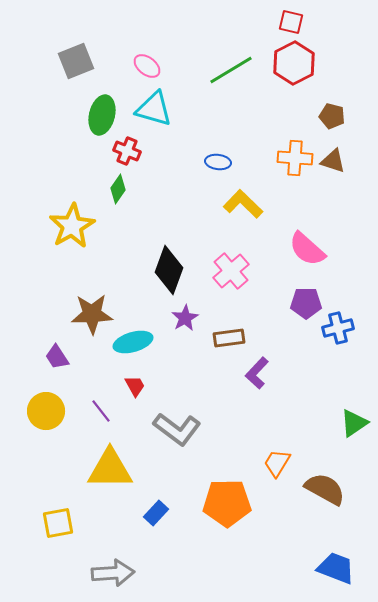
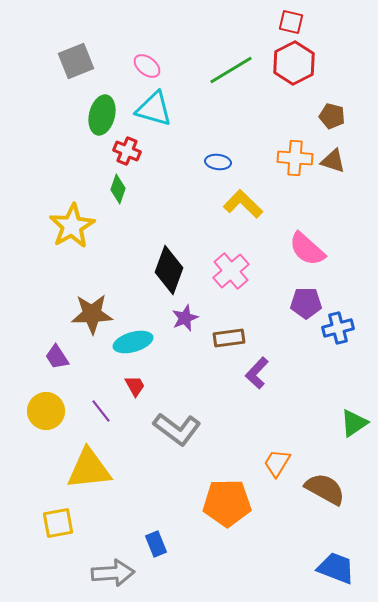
green diamond: rotated 16 degrees counterclockwise
purple star: rotated 8 degrees clockwise
yellow triangle: moved 21 px left; rotated 6 degrees counterclockwise
blue rectangle: moved 31 px down; rotated 65 degrees counterclockwise
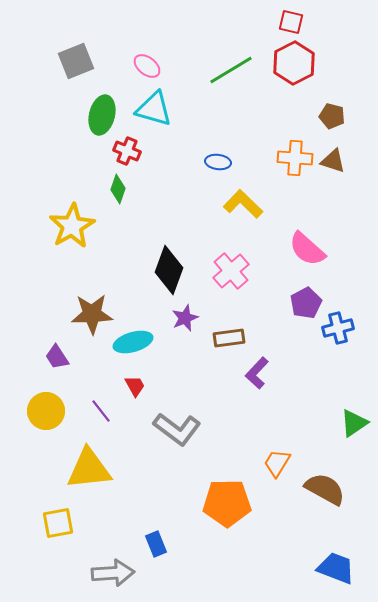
purple pentagon: rotated 28 degrees counterclockwise
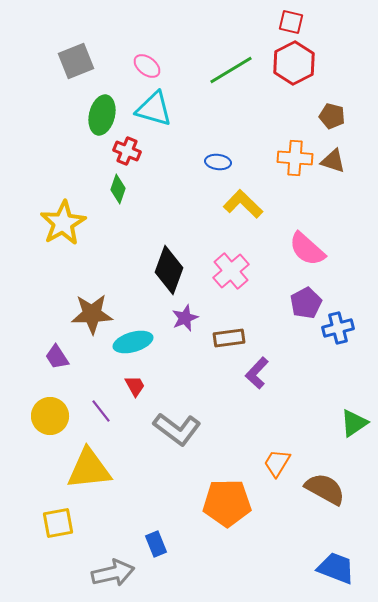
yellow star: moved 9 px left, 3 px up
yellow circle: moved 4 px right, 5 px down
gray arrow: rotated 9 degrees counterclockwise
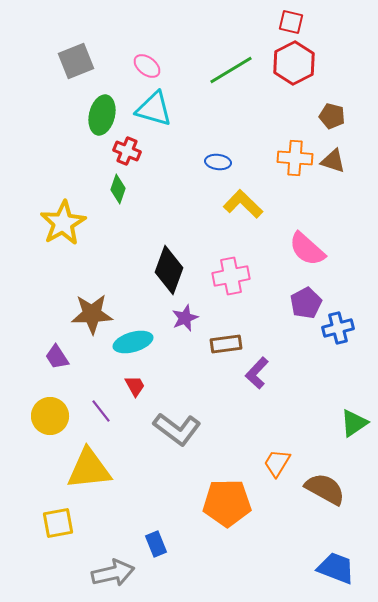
pink cross: moved 5 px down; rotated 30 degrees clockwise
brown rectangle: moved 3 px left, 6 px down
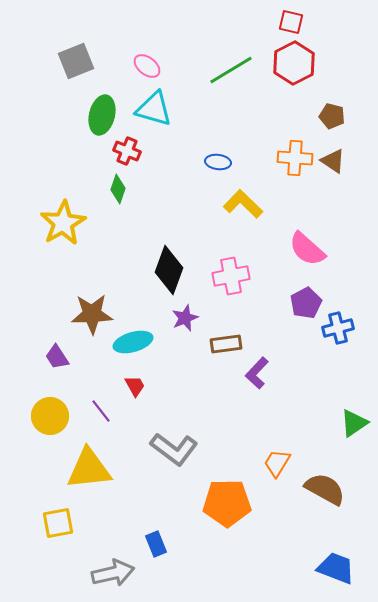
brown triangle: rotated 16 degrees clockwise
gray L-shape: moved 3 px left, 20 px down
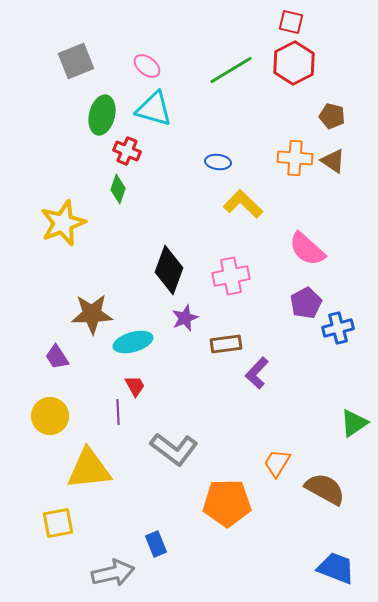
yellow star: rotated 9 degrees clockwise
purple line: moved 17 px right, 1 px down; rotated 35 degrees clockwise
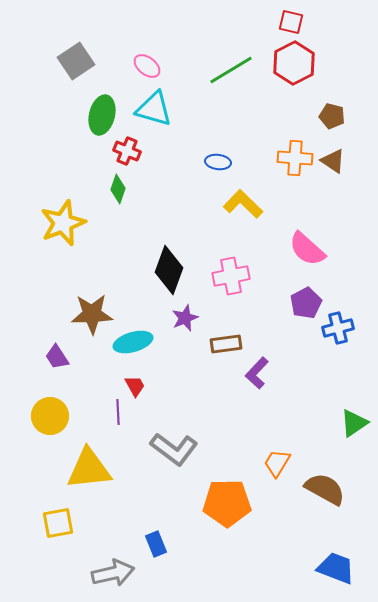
gray square: rotated 12 degrees counterclockwise
